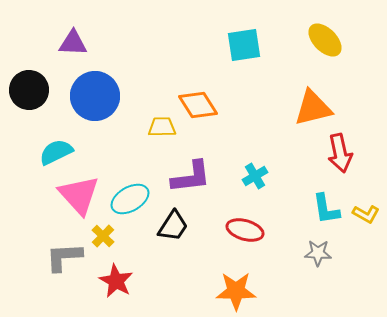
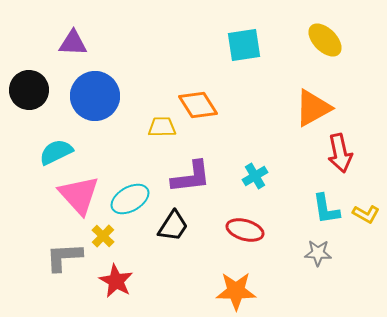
orange triangle: rotated 15 degrees counterclockwise
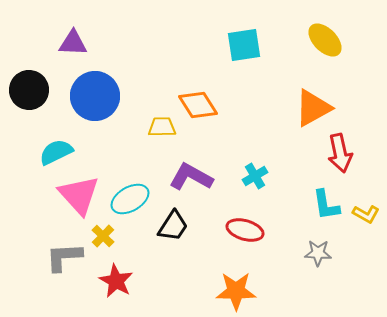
purple L-shape: rotated 144 degrees counterclockwise
cyan L-shape: moved 4 px up
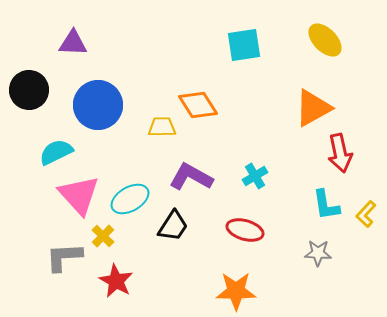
blue circle: moved 3 px right, 9 px down
yellow L-shape: rotated 104 degrees clockwise
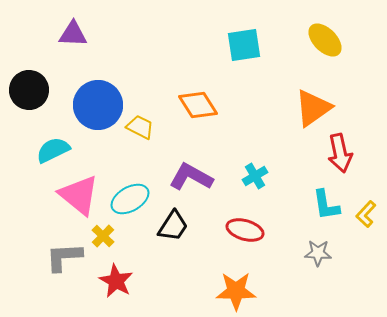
purple triangle: moved 9 px up
orange triangle: rotated 6 degrees counterclockwise
yellow trapezoid: moved 22 px left; rotated 28 degrees clockwise
cyan semicircle: moved 3 px left, 2 px up
pink triangle: rotated 9 degrees counterclockwise
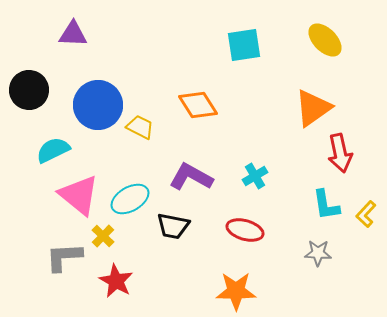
black trapezoid: rotated 68 degrees clockwise
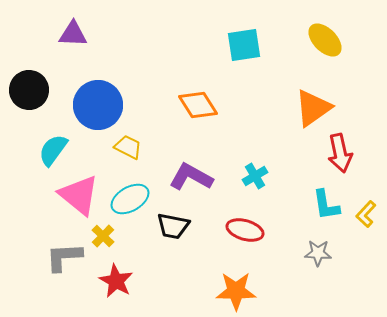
yellow trapezoid: moved 12 px left, 20 px down
cyan semicircle: rotated 28 degrees counterclockwise
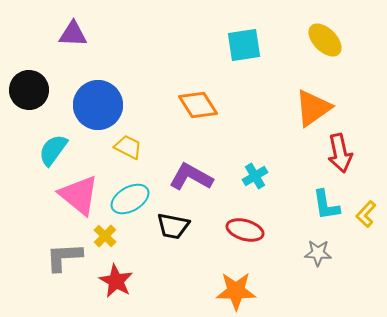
yellow cross: moved 2 px right
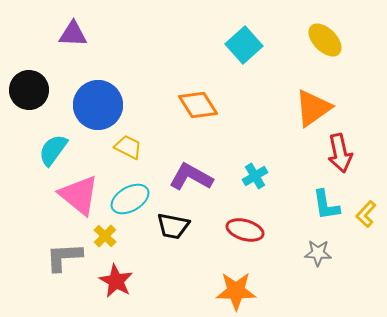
cyan square: rotated 33 degrees counterclockwise
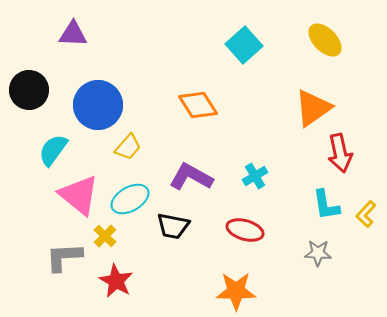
yellow trapezoid: rotated 104 degrees clockwise
